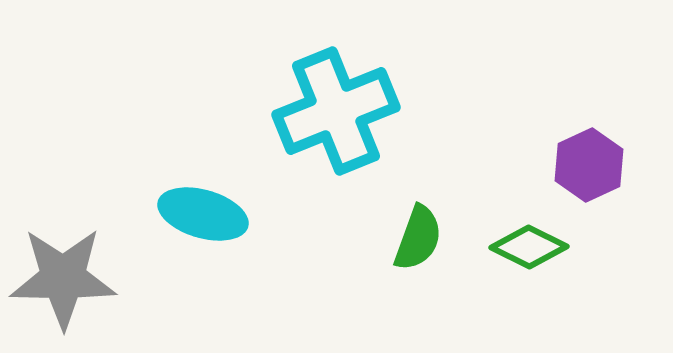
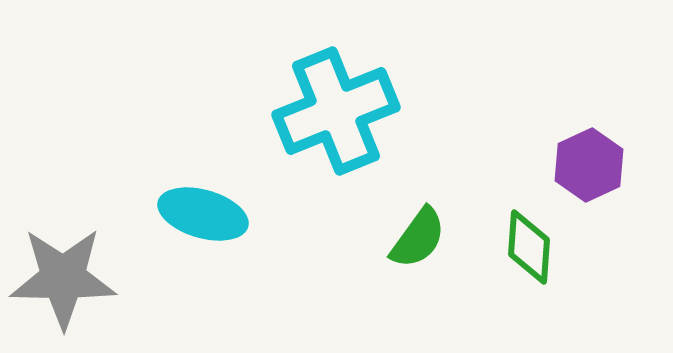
green semicircle: rotated 16 degrees clockwise
green diamond: rotated 68 degrees clockwise
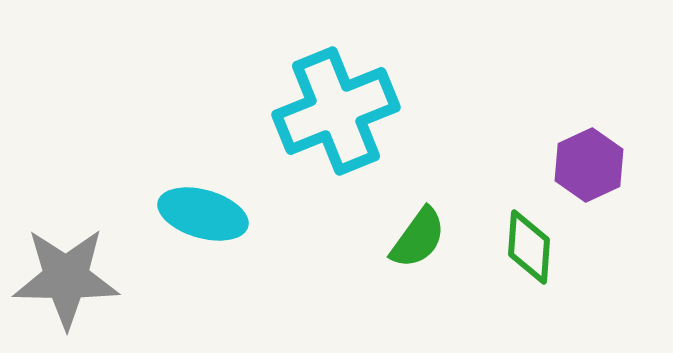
gray star: moved 3 px right
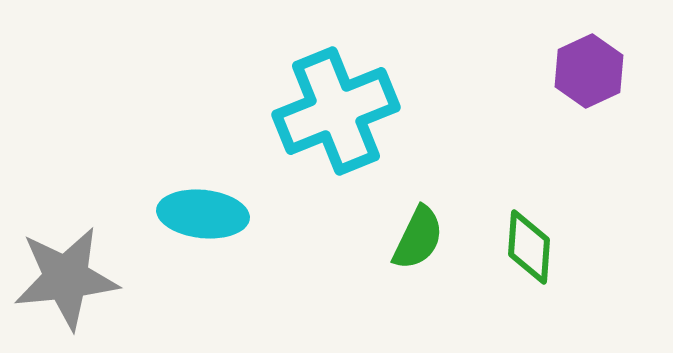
purple hexagon: moved 94 px up
cyan ellipse: rotated 10 degrees counterclockwise
green semicircle: rotated 10 degrees counterclockwise
gray star: rotated 7 degrees counterclockwise
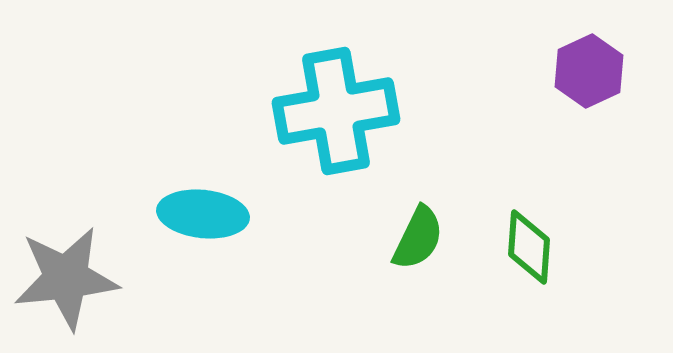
cyan cross: rotated 12 degrees clockwise
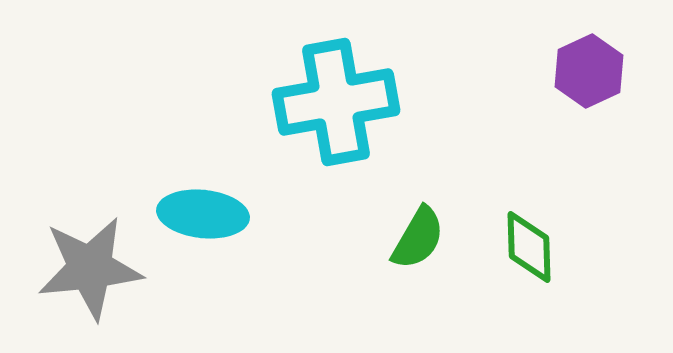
cyan cross: moved 9 px up
green semicircle: rotated 4 degrees clockwise
green diamond: rotated 6 degrees counterclockwise
gray star: moved 24 px right, 10 px up
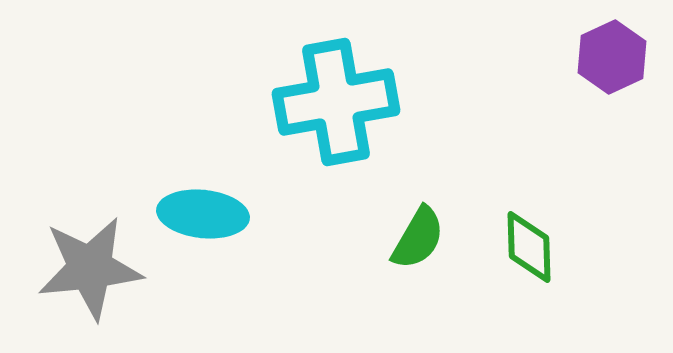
purple hexagon: moved 23 px right, 14 px up
